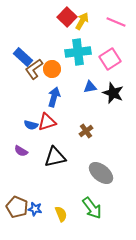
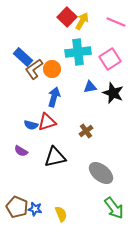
green arrow: moved 22 px right
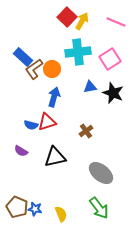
green arrow: moved 15 px left
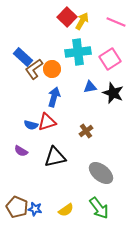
yellow semicircle: moved 5 px right, 4 px up; rotated 77 degrees clockwise
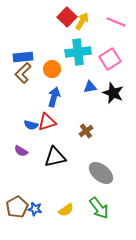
blue rectangle: rotated 48 degrees counterclockwise
brown L-shape: moved 11 px left, 4 px down; rotated 10 degrees counterclockwise
brown pentagon: rotated 20 degrees clockwise
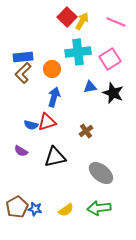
green arrow: rotated 120 degrees clockwise
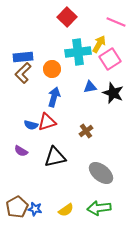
yellow arrow: moved 17 px right, 23 px down
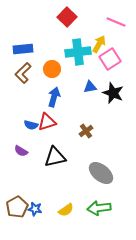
blue rectangle: moved 8 px up
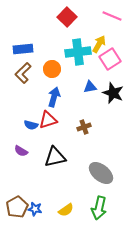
pink line: moved 4 px left, 6 px up
red triangle: moved 1 px right, 2 px up
brown cross: moved 2 px left, 4 px up; rotated 16 degrees clockwise
green arrow: rotated 70 degrees counterclockwise
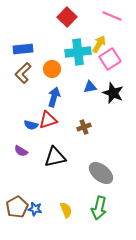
yellow semicircle: rotated 77 degrees counterclockwise
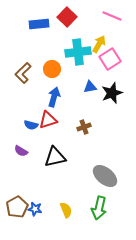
blue rectangle: moved 16 px right, 25 px up
black star: moved 1 px left; rotated 30 degrees clockwise
gray ellipse: moved 4 px right, 3 px down
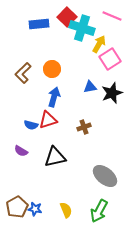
cyan cross: moved 4 px right, 24 px up; rotated 25 degrees clockwise
green arrow: moved 3 px down; rotated 15 degrees clockwise
